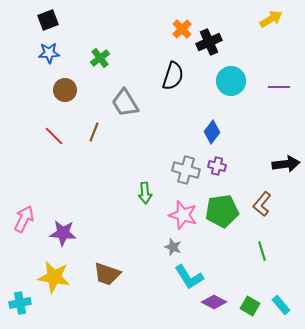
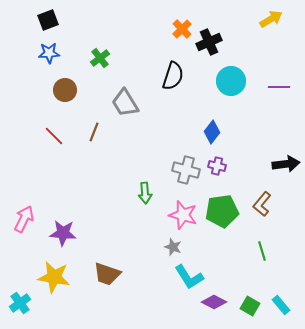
cyan cross: rotated 25 degrees counterclockwise
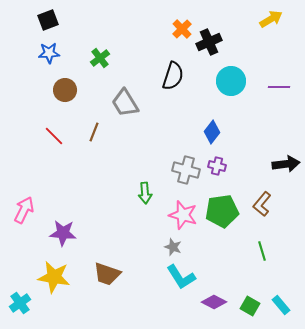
pink arrow: moved 9 px up
cyan L-shape: moved 8 px left
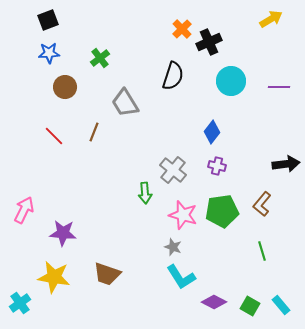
brown circle: moved 3 px up
gray cross: moved 13 px left; rotated 24 degrees clockwise
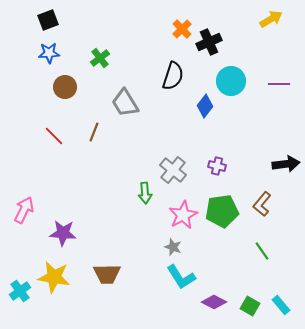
purple line: moved 3 px up
blue diamond: moved 7 px left, 26 px up
pink star: rotated 28 degrees clockwise
green line: rotated 18 degrees counterclockwise
brown trapezoid: rotated 20 degrees counterclockwise
cyan cross: moved 12 px up
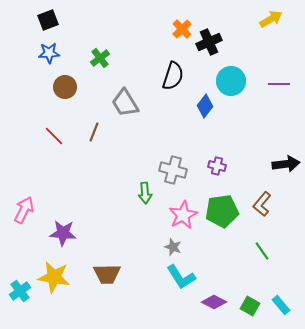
gray cross: rotated 24 degrees counterclockwise
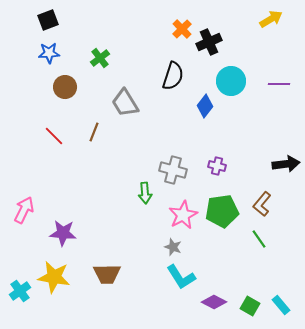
green line: moved 3 px left, 12 px up
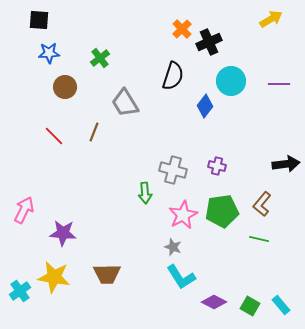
black square: moved 9 px left; rotated 25 degrees clockwise
green line: rotated 42 degrees counterclockwise
